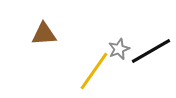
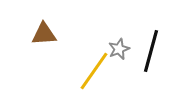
black line: rotated 45 degrees counterclockwise
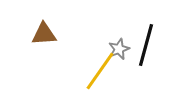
black line: moved 5 px left, 6 px up
yellow line: moved 6 px right
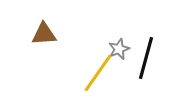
black line: moved 13 px down
yellow line: moved 2 px left, 2 px down
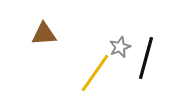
gray star: moved 1 px right, 2 px up
yellow line: moved 3 px left
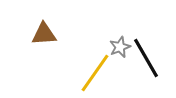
black line: rotated 45 degrees counterclockwise
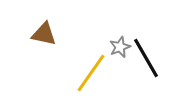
brown triangle: rotated 16 degrees clockwise
yellow line: moved 4 px left
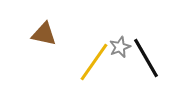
yellow line: moved 3 px right, 11 px up
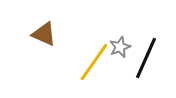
brown triangle: rotated 12 degrees clockwise
black line: rotated 54 degrees clockwise
